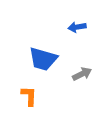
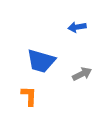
blue trapezoid: moved 2 px left, 2 px down
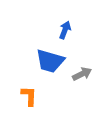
blue arrow: moved 12 px left, 3 px down; rotated 120 degrees clockwise
blue trapezoid: moved 9 px right
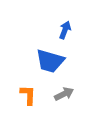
gray arrow: moved 18 px left, 20 px down
orange L-shape: moved 1 px left, 1 px up
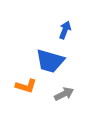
orange L-shape: moved 2 px left, 9 px up; rotated 105 degrees clockwise
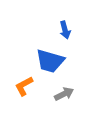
blue arrow: rotated 144 degrees clockwise
orange L-shape: moved 2 px left; rotated 135 degrees clockwise
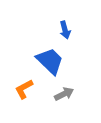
blue trapezoid: rotated 152 degrees counterclockwise
orange L-shape: moved 3 px down
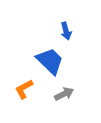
blue arrow: moved 1 px right, 1 px down
